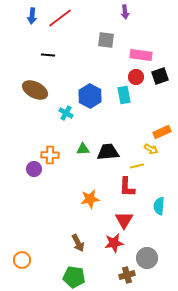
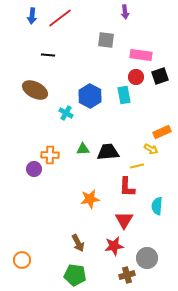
cyan semicircle: moved 2 px left
red star: moved 3 px down
green pentagon: moved 1 px right, 2 px up
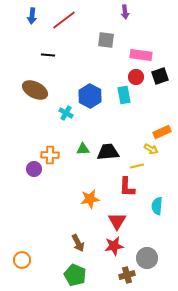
red line: moved 4 px right, 2 px down
red triangle: moved 7 px left, 1 px down
green pentagon: rotated 15 degrees clockwise
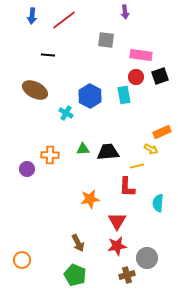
purple circle: moved 7 px left
cyan semicircle: moved 1 px right, 3 px up
red star: moved 3 px right
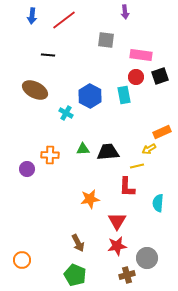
yellow arrow: moved 2 px left; rotated 120 degrees clockwise
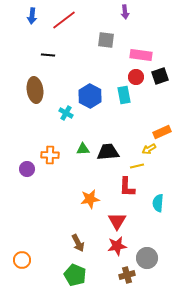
brown ellipse: rotated 55 degrees clockwise
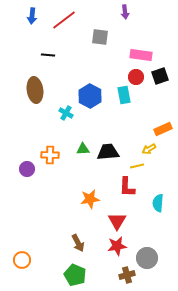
gray square: moved 6 px left, 3 px up
orange rectangle: moved 1 px right, 3 px up
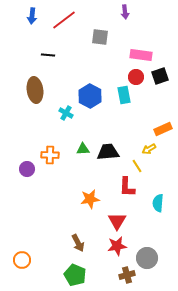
yellow line: rotated 72 degrees clockwise
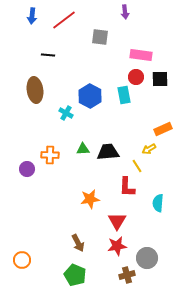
black square: moved 3 px down; rotated 18 degrees clockwise
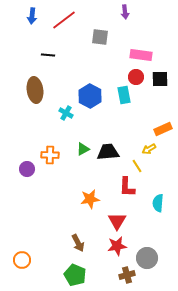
green triangle: rotated 24 degrees counterclockwise
